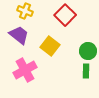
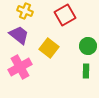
red square: rotated 15 degrees clockwise
yellow square: moved 1 px left, 2 px down
green circle: moved 5 px up
pink cross: moved 5 px left, 3 px up
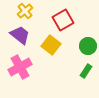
yellow cross: rotated 28 degrees clockwise
red square: moved 2 px left, 5 px down
purple trapezoid: moved 1 px right
yellow square: moved 2 px right, 3 px up
green rectangle: rotated 32 degrees clockwise
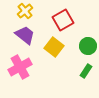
purple trapezoid: moved 5 px right
yellow square: moved 3 px right, 2 px down
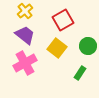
yellow square: moved 3 px right, 1 px down
pink cross: moved 5 px right, 4 px up
green rectangle: moved 6 px left, 2 px down
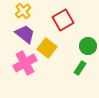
yellow cross: moved 2 px left
purple trapezoid: moved 1 px up
yellow square: moved 10 px left
green rectangle: moved 5 px up
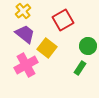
pink cross: moved 1 px right, 2 px down
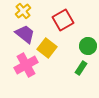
green rectangle: moved 1 px right
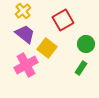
green circle: moved 2 px left, 2 px up
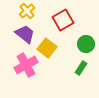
yellow cross: moved 4 px right
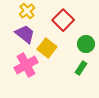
red square: rotated 15 degrees counterclockwise
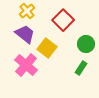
pink cross: rotated 20 degrees counterclockwise
